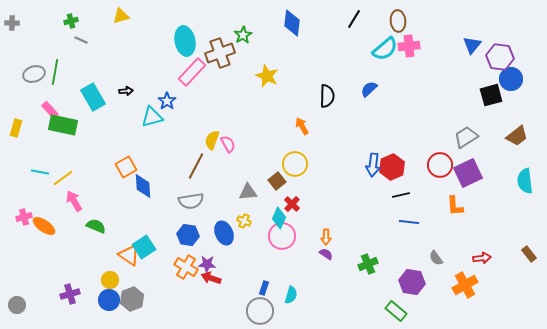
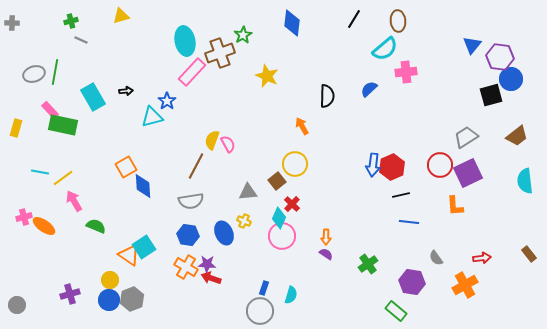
pink cross at (409, 46): moved 3 px left, 26 px down
green cross at (368, 264): rotated 12 degrees counterclockwise
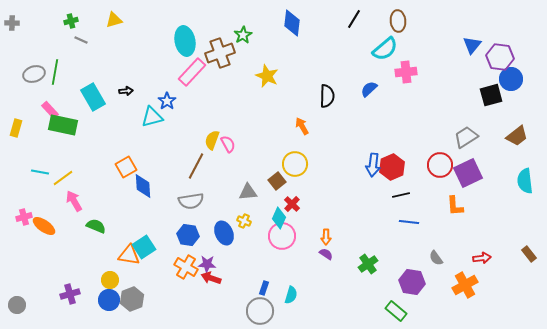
yellow triangle at (121, 16): moved 7 px left, 4 px down
orange triangle at (129, 255): rotated 25 degrees counterclockwise
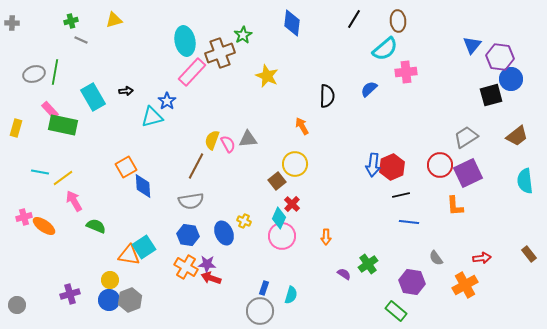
gray triangle at (248, 192): moved 53 px up
purple semicircle at (326, 254): moved 18 px right, 20 px down
gray hexagon at (132, 299): moved 2 px left, 1 px down
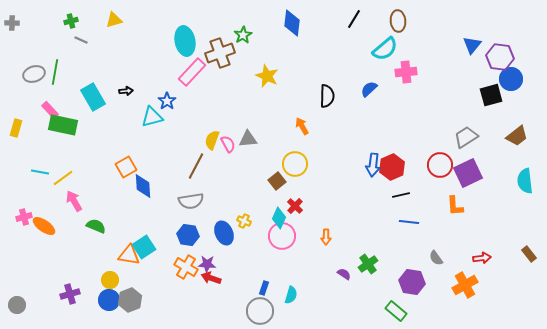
red cross at (292, 204): moved 3 px right, 2 px down
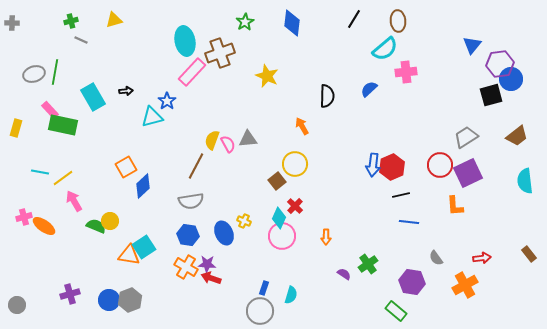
green star at (243, 35): moved 2 px right, 13 px up
purple hexagon at (500, 57): moved 7 px down; rotated 16 degrees counterclockwise
blue diamond at (143, 186): rotated 50 degrees clockwise
yellow circle at (110, 280): moved 59 px up
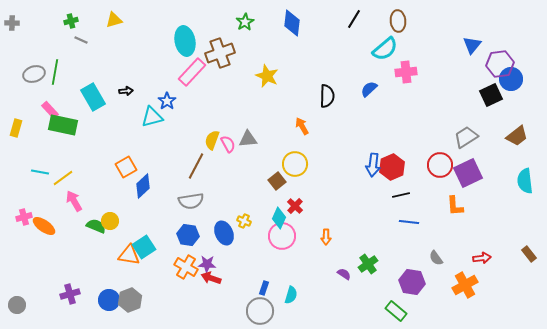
black square at (491, 95): rotated 10 degrees counterclockwise
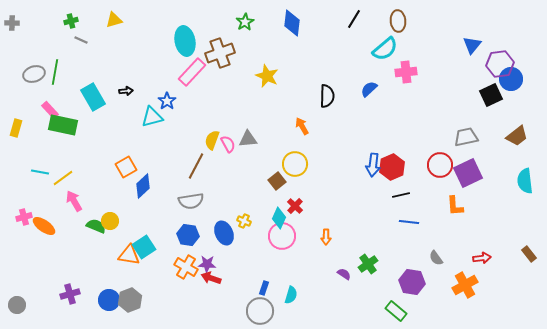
gray trapezoid at (466, 137): rotated 20 degrees clockwise
